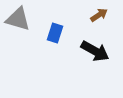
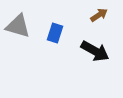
gray triangle: moved 7 px down
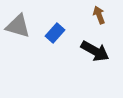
brown arrow: rotated 78 degrees counterclockwise
blue rectangle: rotated 24 degrees clockwise
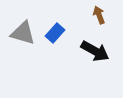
gray triangle: moved 5 px right, 7 px down
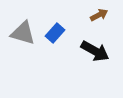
brown arrow: rotated 84 degrees clockwise
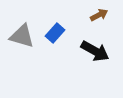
gray triangle: moved 1 px left, 3 px down
